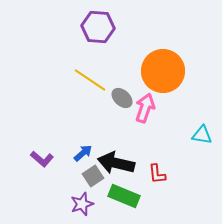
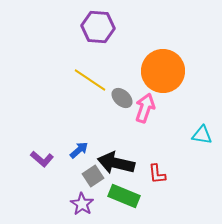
blue arrow: moved 4 px left, 3 px up
purple star: rotated 20 degrees counterclockwise
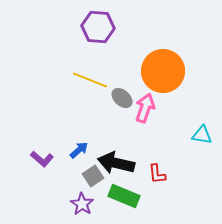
yellow line: rotated 12 degrees counterclockwise
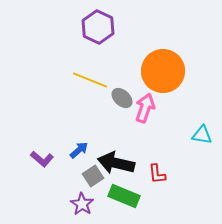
purple hexagon: rotated 20 degrees clockwise
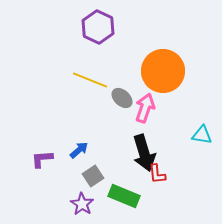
purple L-shape: rotated 135 degrees clockwise
black arrow: moved 28 px right, 10 px up; rotated 120 degrees counterclockwise
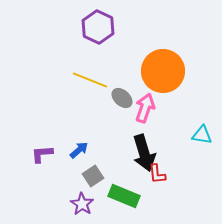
purple L-shape: moved 5 px up
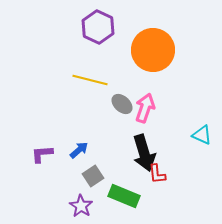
orange circle: moved 10 px left, 21 px up
yellow line: rotated 8 degrees counterclockwise
gray ellipse: moved 6 px down
cyan triangle: rotated 15 degrees clockwise
purple star: moved 1 px left, 2 px down
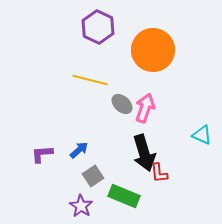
red L-shape: moved 2 px right, 1 px up
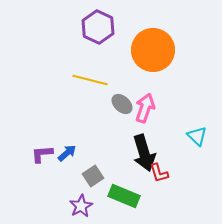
cyan triangle: moved 5 px left, 1 px down; rotated 20 degrees clockwise
blue arrow: moved 12 px left, 3 px down
red L-shape: rotated 10 degrees counterclockwise
purple star: rotated 10 degrees clockwise
